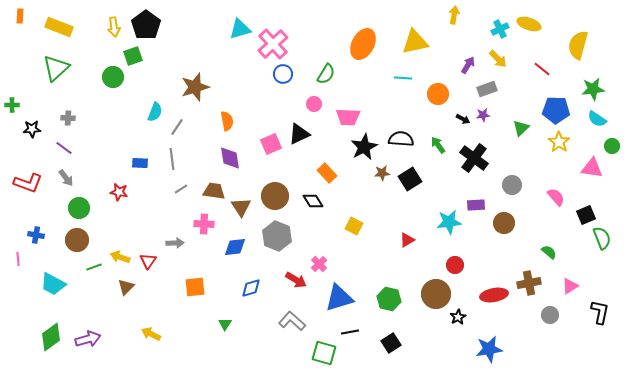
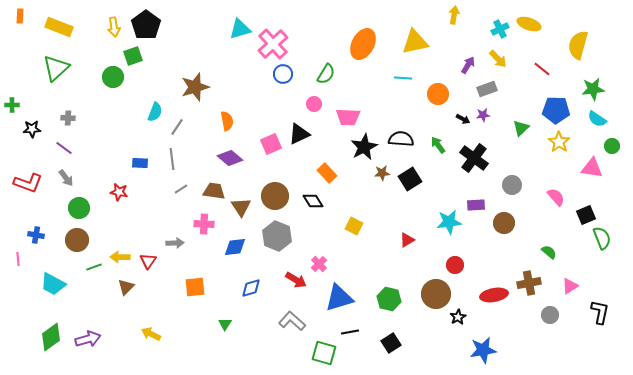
purple diamond at (230, 158): rotated 40 degrees counterclockwise
yellow arrow at (120, 257): rotated 18 degrees counterclockwise
blue star at (489, 349): moved 6 px left, 1 px down
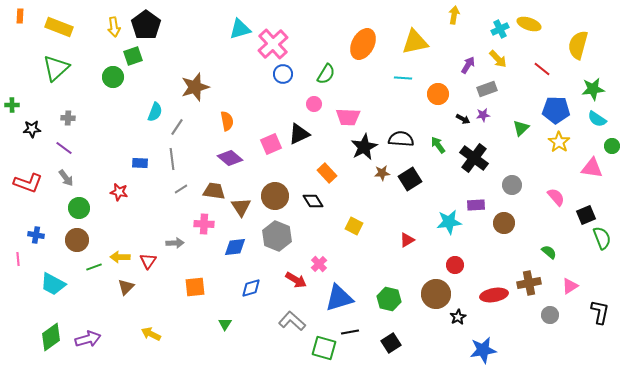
green square at (324, 353): moved 5 px up
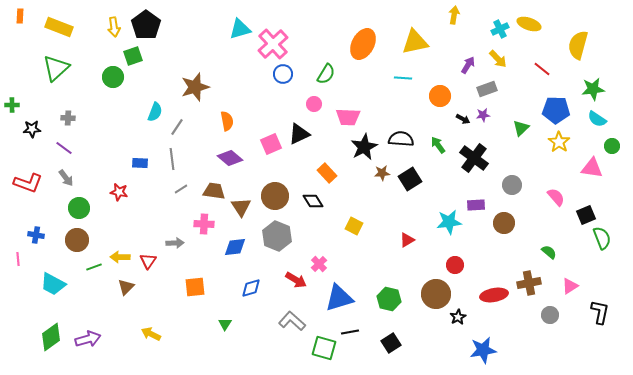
orange circle at (438, 94): moved 2 px right, 2 px down
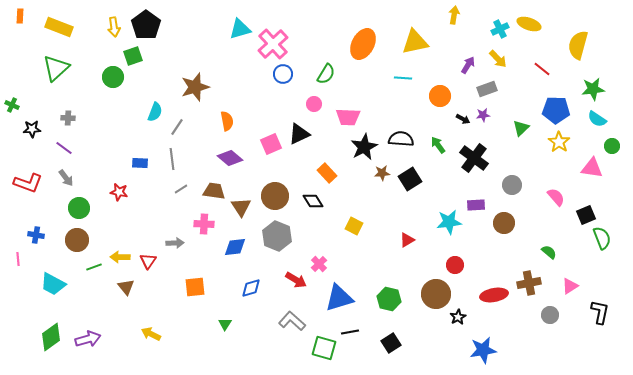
green cross at (12, 105): rotated 24 degrees clockwise
brown triangle at (126, 287): rotated 24 degrees counterclockwise
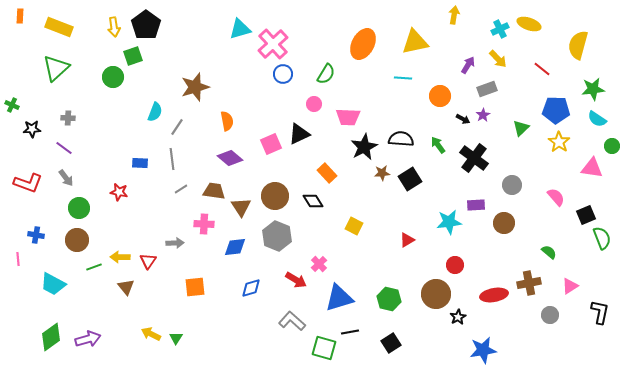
purple star at (483, 115): rotated 24 degrees counterclockwise
green triangle at (225, 324): moved 49 px left, 14 px down
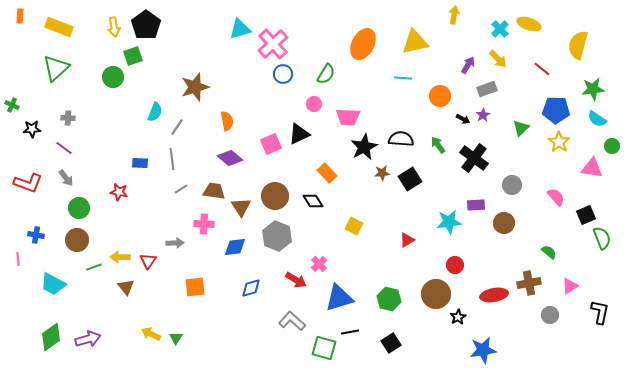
cyan cross at (500, 29): rotated 18 degrees counterclockwise
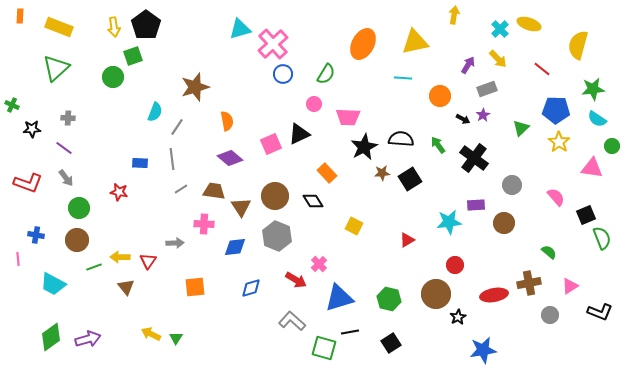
black L-shape at (600, 312): rotated 100 degrees clockwise
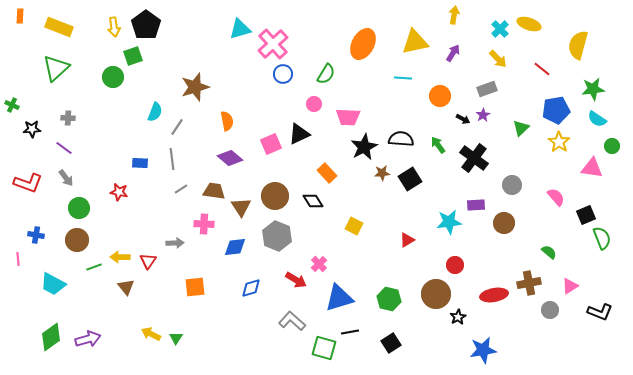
purple arrow at (468, 65): moved 15 px left, 12 px up
blue pentagon at (556, 110): rotated 12 degrees counterclockwise
gray circle at (550, 315): moved 5 px up
